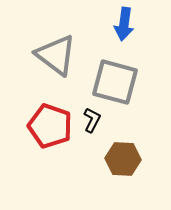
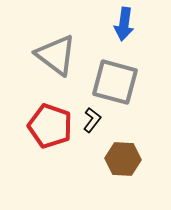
black L-shape: rotated 10 degrees clockwise
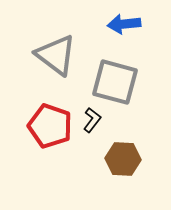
blue arrow: rotated 76 degrees clockwise
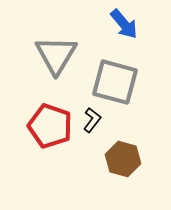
blue arrow: rotated 124 degrees counterclockwise
gray triangle: rotated 24 degrees clockwise
brown hexagon: rotated 12 degrees clockwise
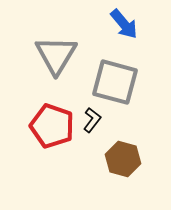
red pentagon: moved 2 px right
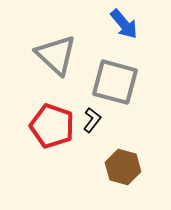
gray triangle: rotated 18 degrees counterclockwise
brown hexagon: moved 8 px down
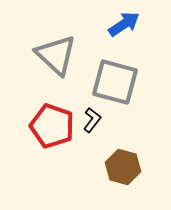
blue arrow: rotated 84 degrees counterclockwise
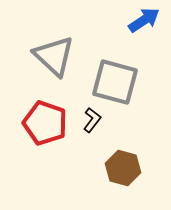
blue arrow: moved 20 px right, 4 px up
gray triangle: moved 2 px left, 1 px down
red pentagon: moved 7 px left, 3 px up
brown hexagon: moved 1 px down
